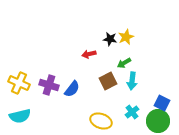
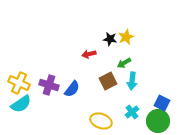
cyan semicircle: moved 1 px right, 12 px up; rotated 20 degrees counterclockwise
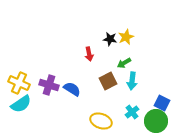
red arrow: rotated 88 degrees counterclockwise
blue semicircle: rotated 96 degrees counterclockwise
green circle: moved 2 px left
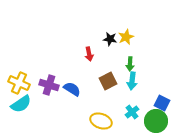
green arrow: moved 6 px right, 1 px down; rotated 56 degrees counterclockwise
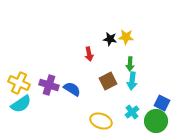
yellow star: rotated 28 degrees clockwise
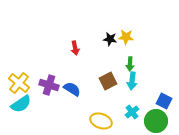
red arrow: moved 14 px left, 6 px up
yellow cross: rotated 15 degrees clockwise
blue square: moved 2 px right, 2 px up
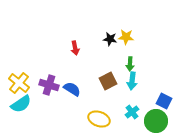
yellow ellipse: moved 2 px left, 2 px up
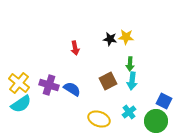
cyan cross: moved 3 px left
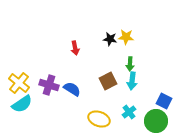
cyan semicircle: moved 1 px right
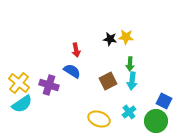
red arrow: moved 1 px right, 2 px down
blue semicircle: moved 18 px up
